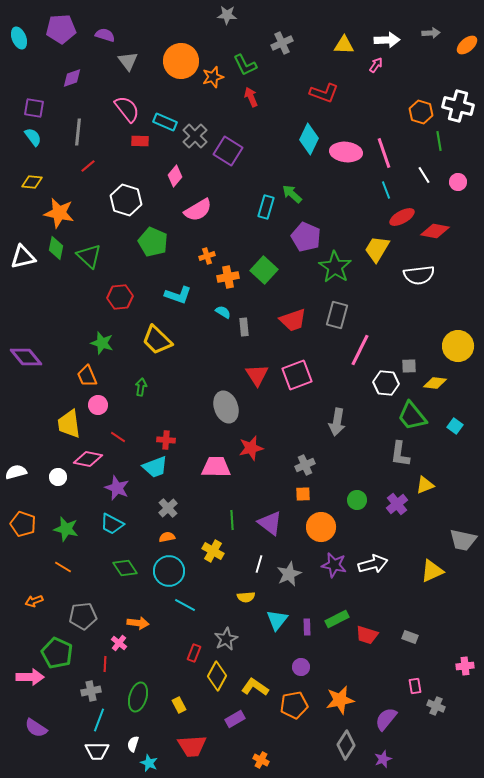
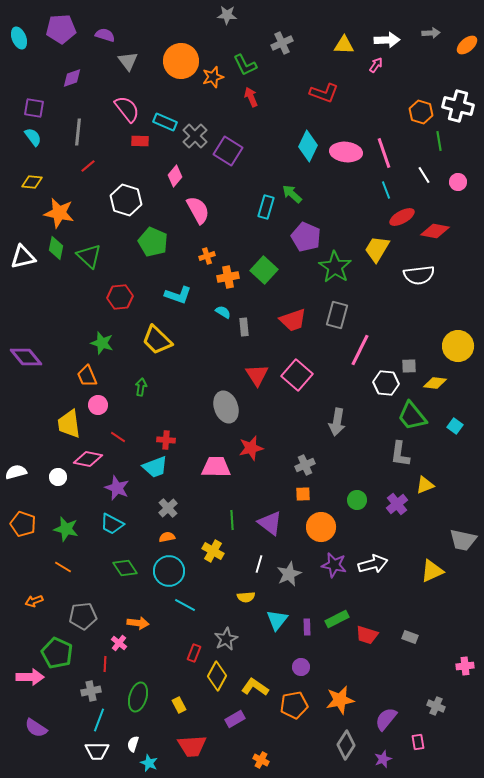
cyan diamond at (309, 139): moved 1 px left, 7 px down
pink semicircle at (198, 210): rotated 88 degrees counterclockwise
pink square at (297, 375): rotated 28 degrees counterclockwise
pink rectangle at (415, 686): moved 3 px right, 56 px down
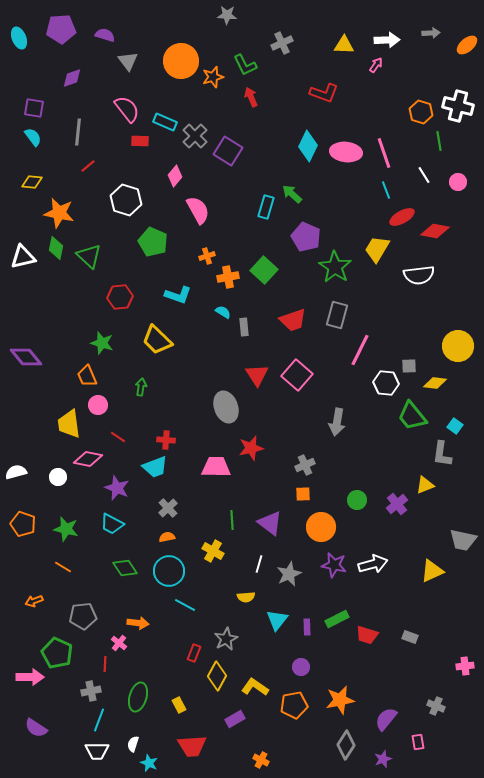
gray L-shape at (400, 454): moved 42 px right
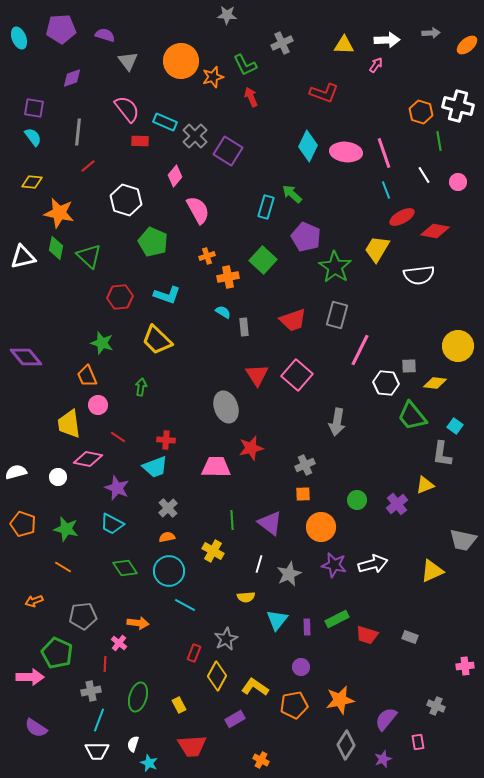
green square at (264, 270): moved 1 px left, 10 px up
cyan L-shape at (178, 295): moved 11 px left
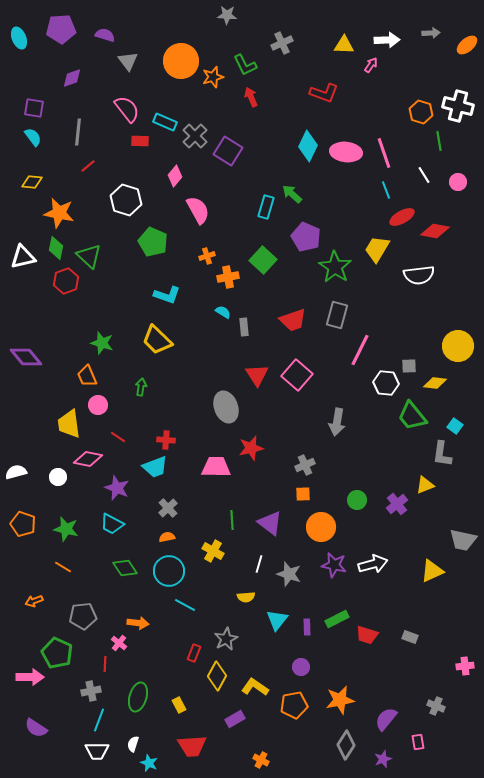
pink arrow at (376, 65): moved 5 px left
red hexagon at (120, 297): moved 54 px left, 16 px up; rotated 15 degrees counterclockwise
gray star at (289, 574): rotated 30 degrees counterclockwise
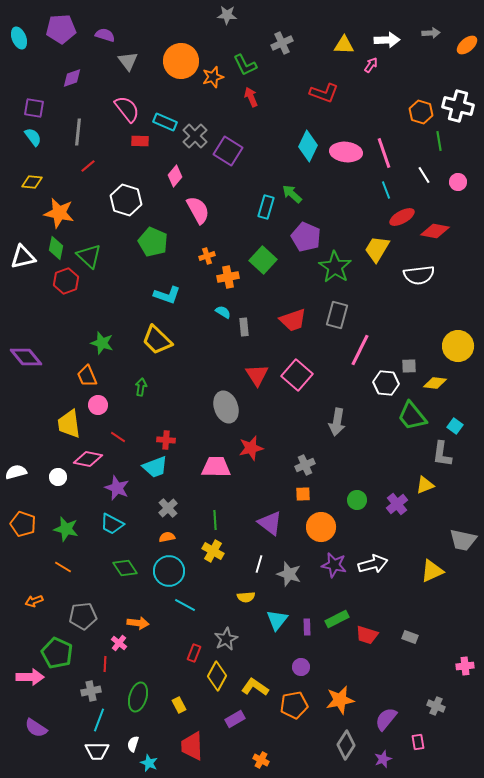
green line at (232, 520): moved 17 px left
red trapezoid at (192, 746): rotated 92 degrees clockwise
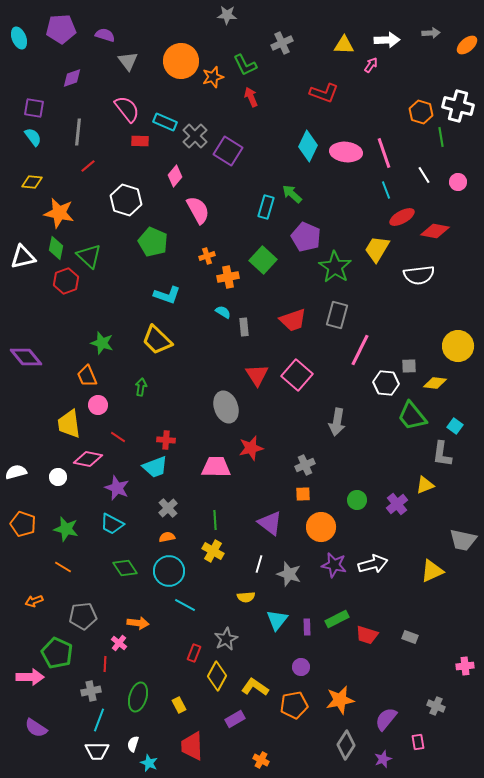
green line at (439, 141): moved 2 px right, 4 px up
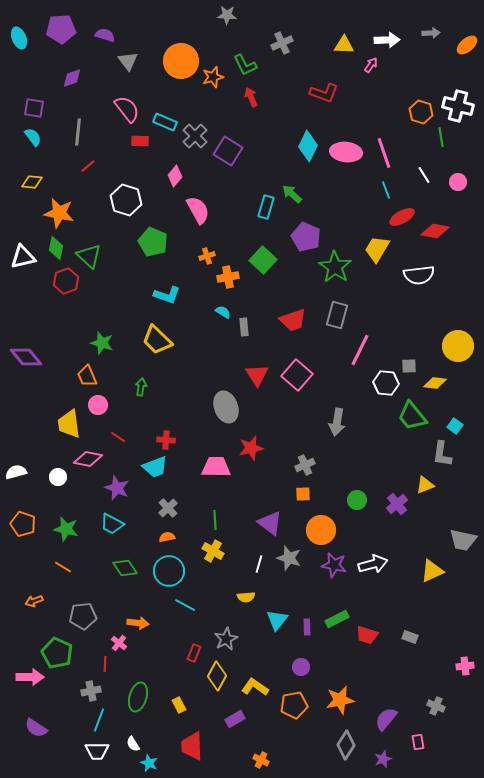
orange circle at (321, 527): moved 3 px down
gray star at (289, 574): moved 16 px up
white semicircle at (133, 744): rotated 49 degrees counterclockwise
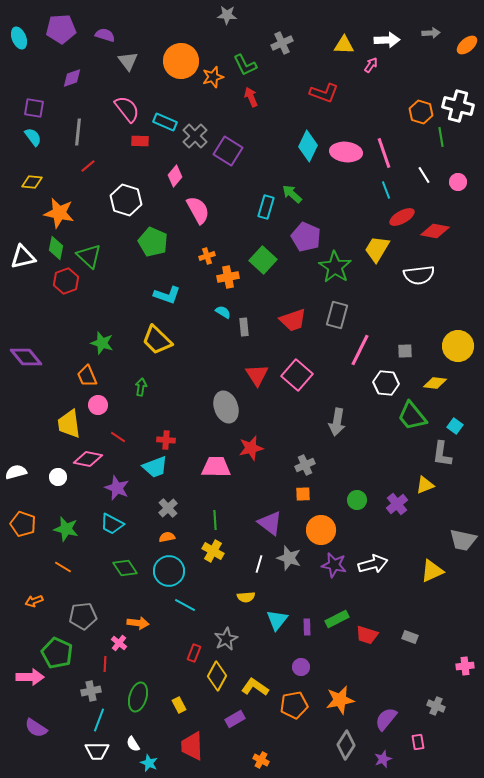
gray square at (409, 366): moved 4 px left, 15 px up
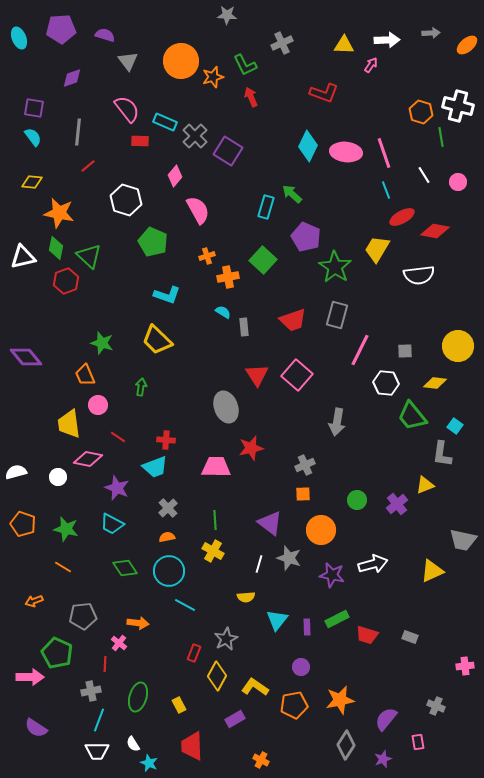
orange trapezoid at (87, 376): moved 2 px left, 1 px up
purple star at (334, 565): moved 2 px left, 10 px down
